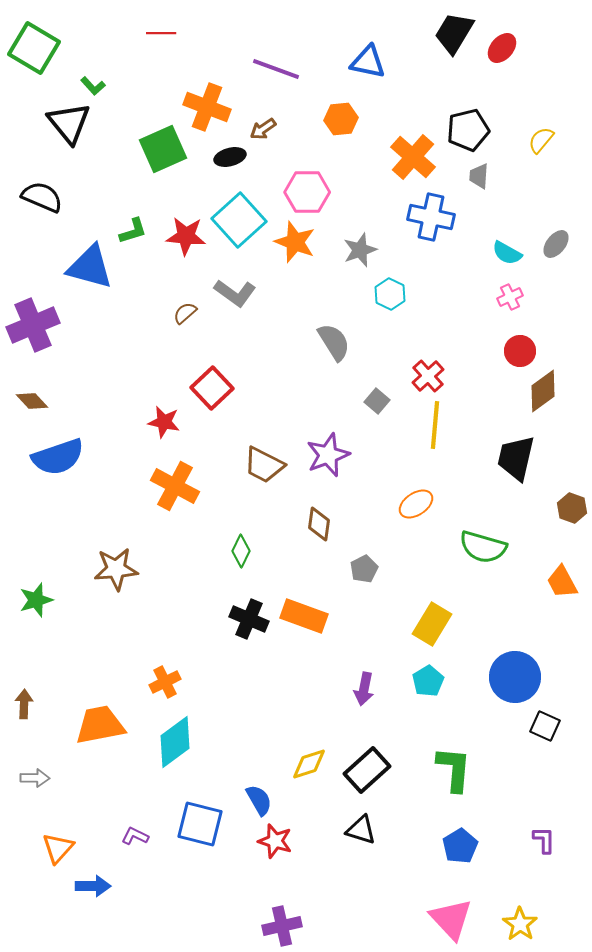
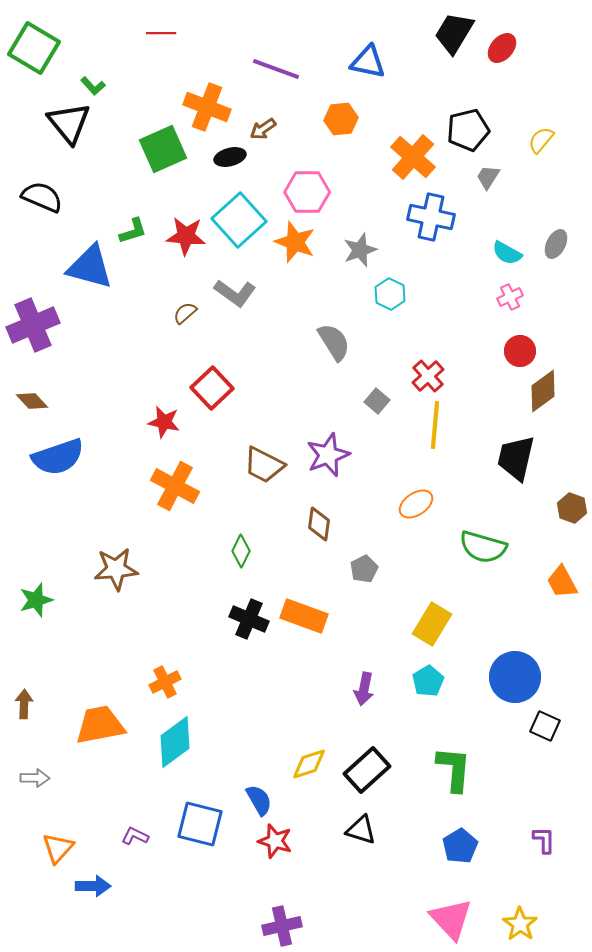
gray trapezoid at (479, 176): moved 9 px right, 1 px down; rotated 28 degrees clockwise
gray ellipse at (556, 244): rotated 12 degrees counterclockwise
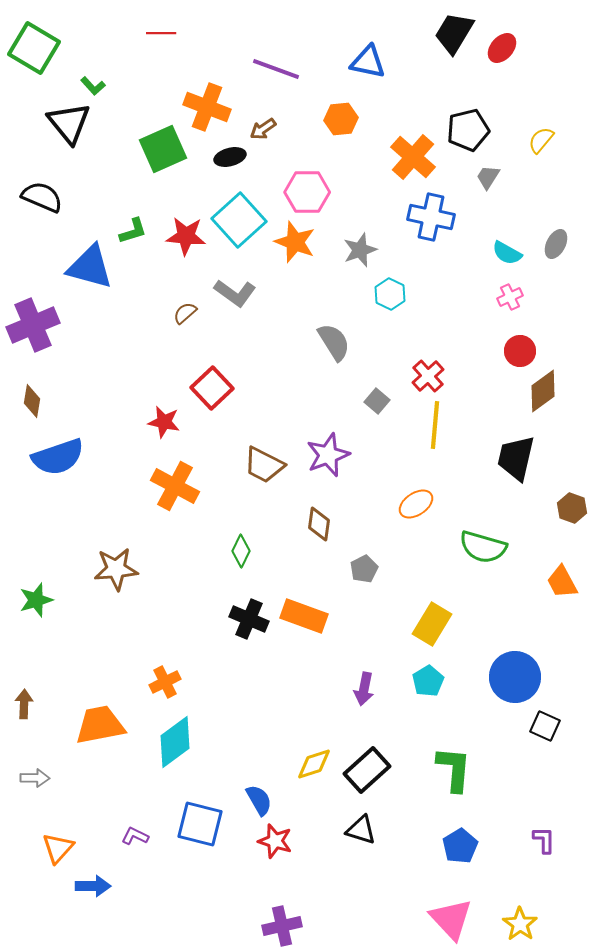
brown diamond at (32, 401): rotated 52 degrees clockwise
yellow diamond at (309, 764): moved 5 px right
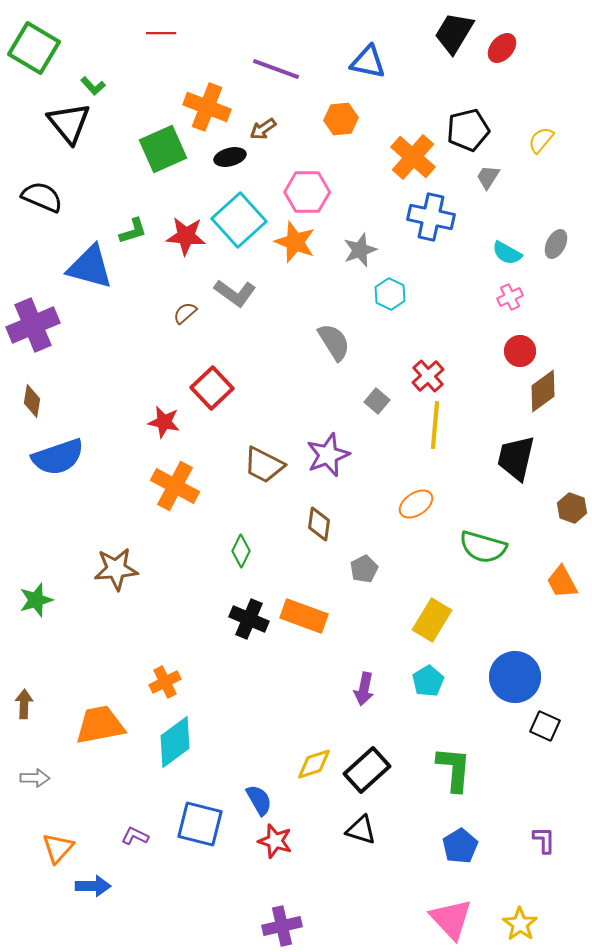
yellow rectangle at (432, 624): moved 4 px up
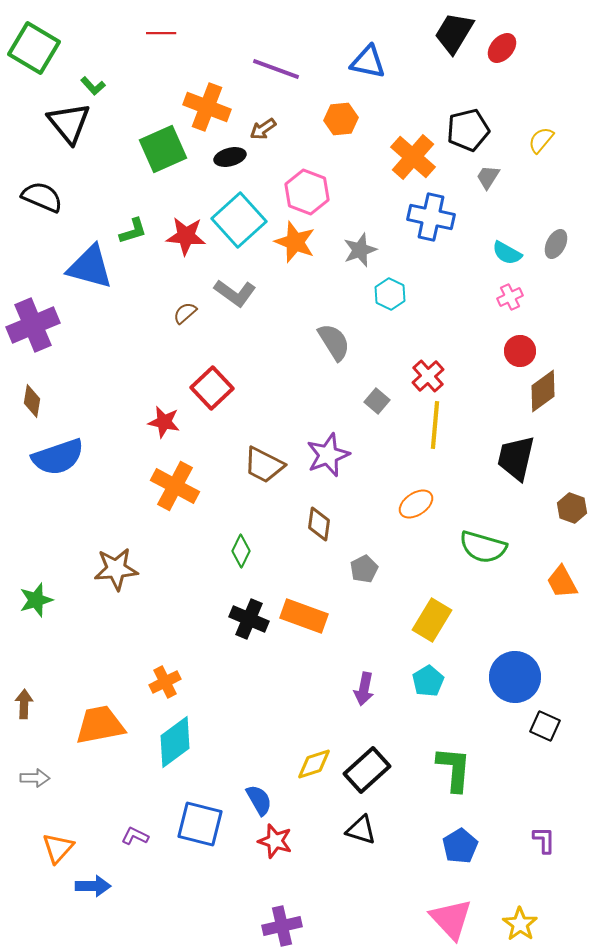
pink hexagon at (307, 192): rotated 21 degrees clockwise
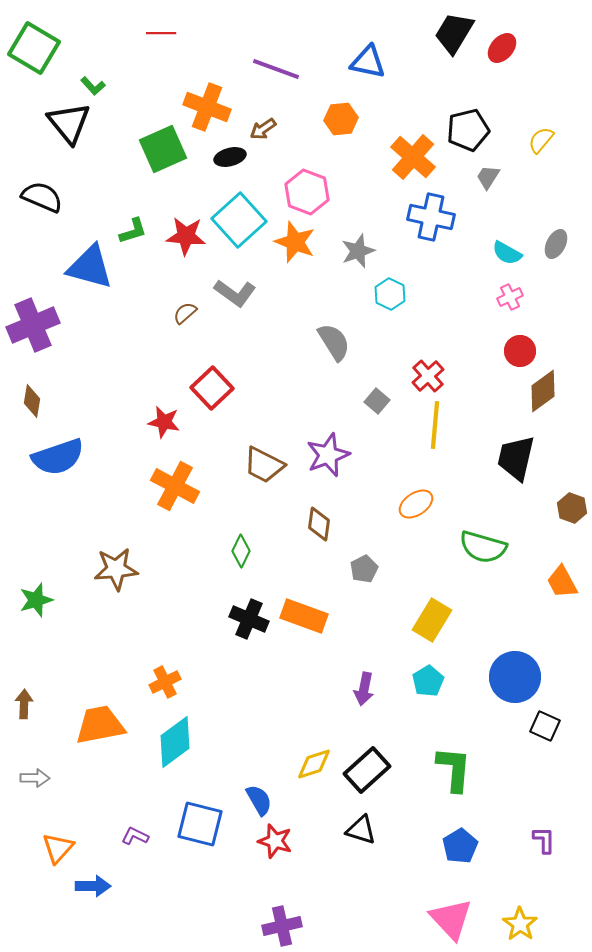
gray star at (360, 250): moved 2 px left, 1 px down
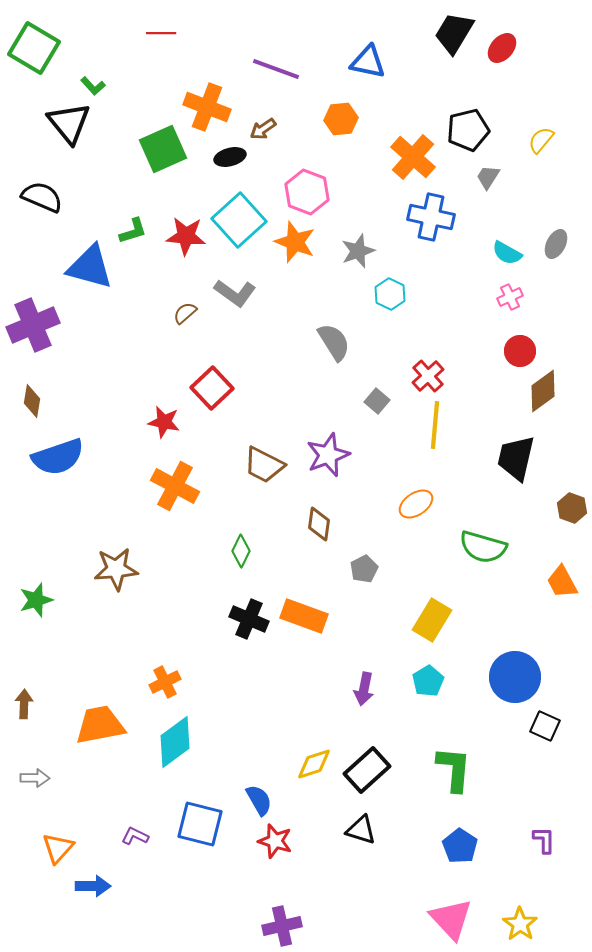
blue pentagon at (460, 846): rotated 8 degrees counterclockwise
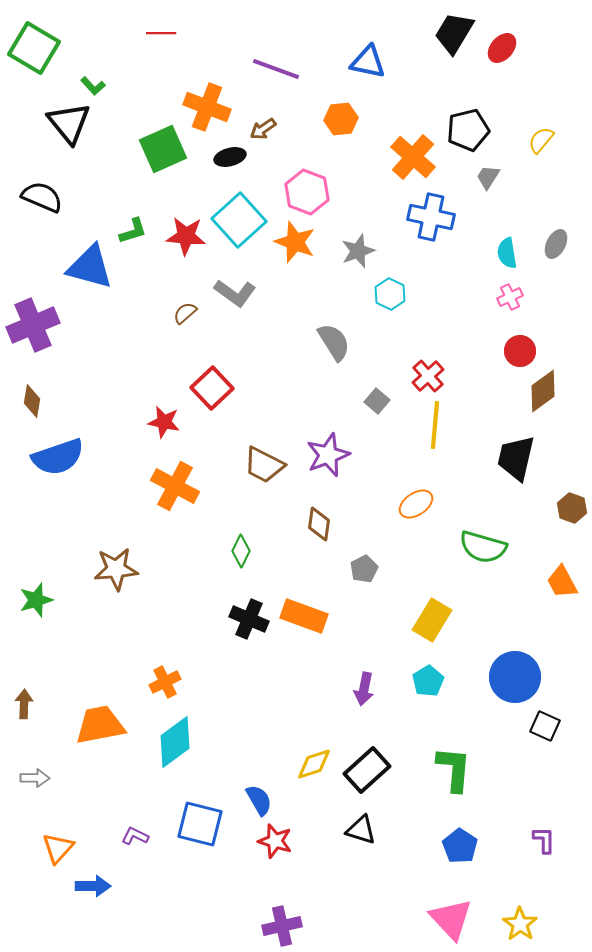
cyan semicircle at (507, 253): rotated 52 degrees clockwise
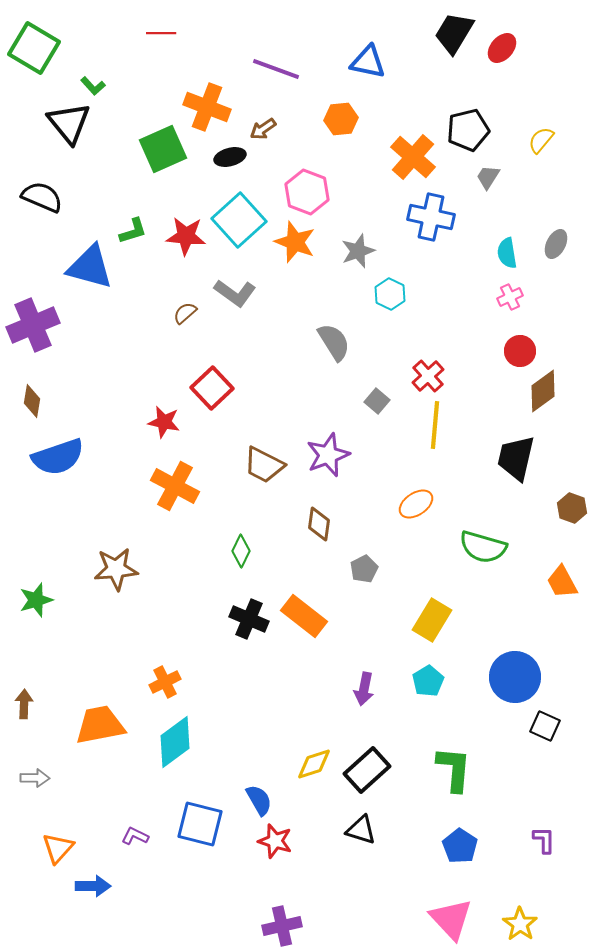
orange rectangle at (304, 616): rotated 18 degrees clockwise
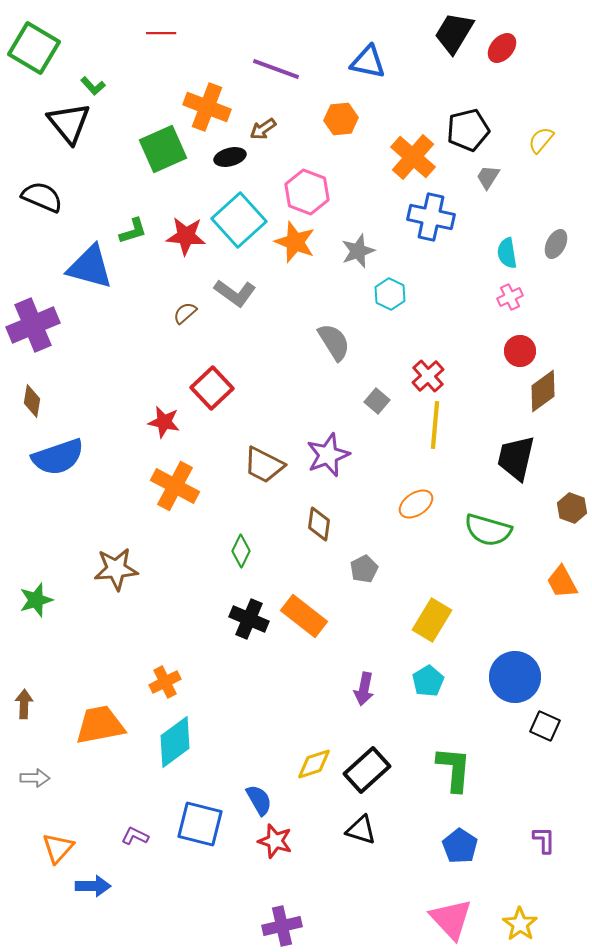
green semicircle at (483, 547): moved 5 px right, 17 px up
